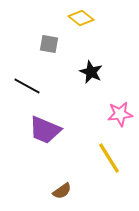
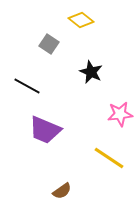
yellow diamond: moved 2 px down
gray square: rotated 24 degrees clockwise
yellow line: rotated 24 degrees counterclockwise
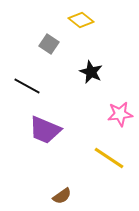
brown semicircle: moved 5 px down
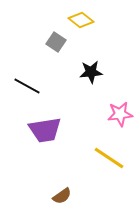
gray square: moved 7 px right, 2 px up
black star: rotated 30 degrees counterclockwise
purple trapezoid: rotated 32 degrees counterclockwise
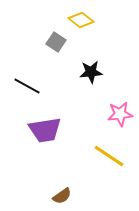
yellow line: moved 2 px up
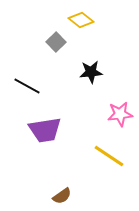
gray square: rotated 12 degrees clockwise
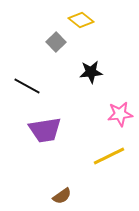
yellow line: rotated 60 degrees counterclockwise
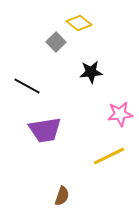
yellow diamond: moved 2 px left, 3 px down
brown semicircle: rotated 36 degrees counterclockwise
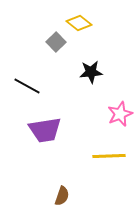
pink star: rotated 15 degrees counterclockwise
yellow line: rotated 24 degrees clockwise
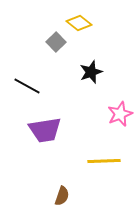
black star: rotated 15 degrees counterclockwise
yellow line: moved 5 px left, 5 px down
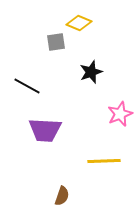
yellow diamond: rotated 15 degrees counterclockwise
gray square: rotated 36 degrees clockwise
purple trapezoid: rotated 12 degrees clockwise
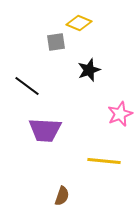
black star: moved 2 px left, 2 px up
black line: rotated 8 degrees clockwise
yellow line: rotated 8 degrees clockwise
